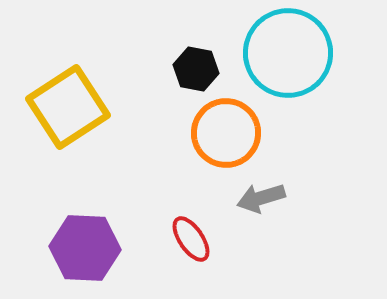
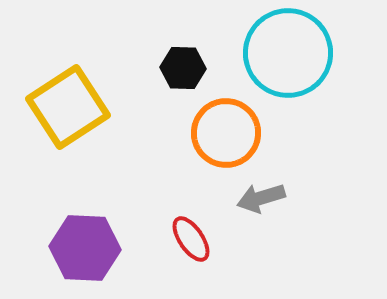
black hexagon: moved 13 px left, 1 px up; rotated 9 degrees counterclockwise
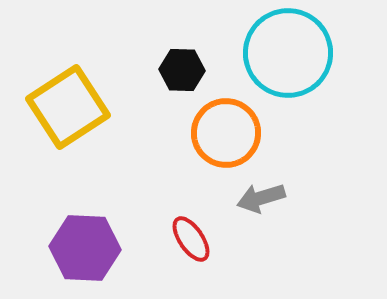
black hexagon: moved 1 px left, 2 px down
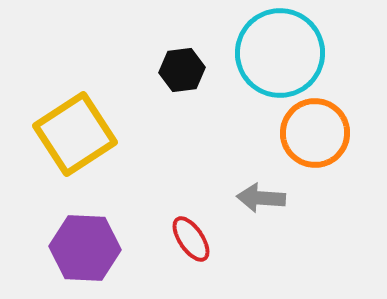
cyan circle: moved 8 px left
black hexagon: rotated 9 degrees counterclockwise
yellow square: moved 7 px right, 27 px down
orange circle: moved 89 px right
gray arrow: rotated 21 degrees clockwise
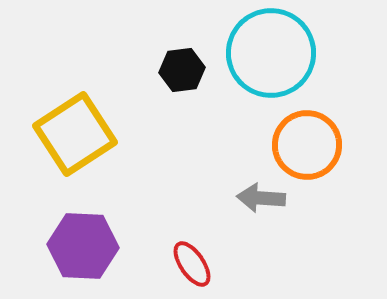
cyan circle: moved 9 px left
orange circle: moved 8 px left, 12 px down
red ellipse: moved 1 px right, 25 px down
purple hexagon: moved 2 px left, 2 px up
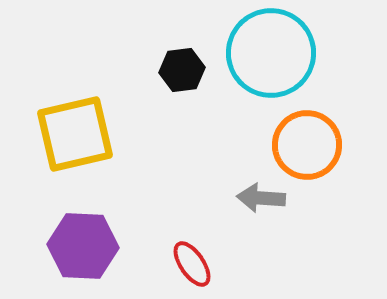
yellow square: rotated 20 degrees clockwise
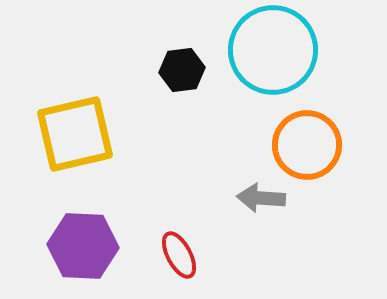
cyan circle: moved 2 px right, 3 px up
red ellipse: moved 13 px left, 9 px up; rotated 6 degrees clockwise
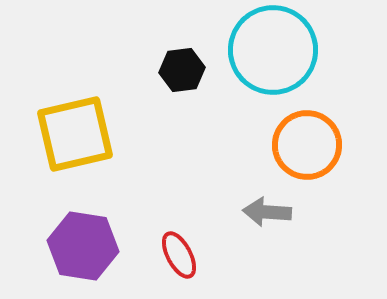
gray arrow: moved 6 px right, 14 px down
purple hexagon: rotated 6 degrees clockwise
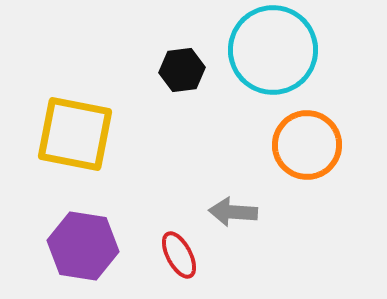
yellow square: rotated 24 degrees clockwise
gray arrow: moved 34 px left
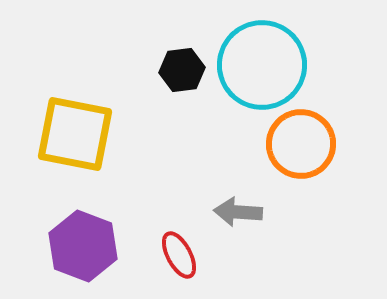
cyan circle: moved 11 px left, 15 px down
orange circle: moved 6 px left, 1 px up
gray arrow: moved 5 px right
purple hexagon: rotated 12 degrees clockwise
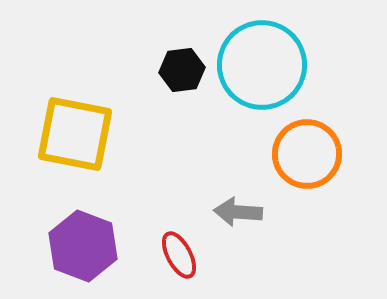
orange circle: moved 6 px right, 10 px down
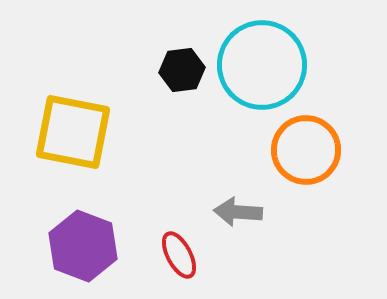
yellow square: moved 2 px left, 2 px up
orange circle: moved 1 px left, 4 px up
